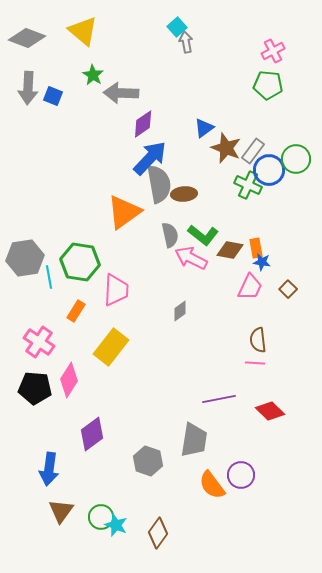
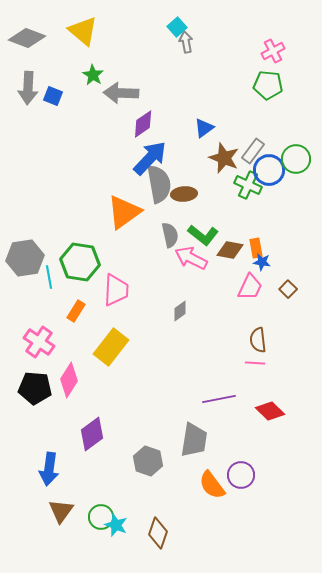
brown star at (226, 148): moved 2 px left, 10 px down
brown diamond at (158, 533): rotated 16 degrees counterclockwise
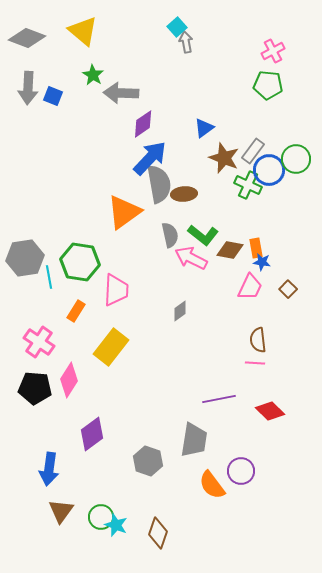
purple circle at (241, 475): moved 4 px up
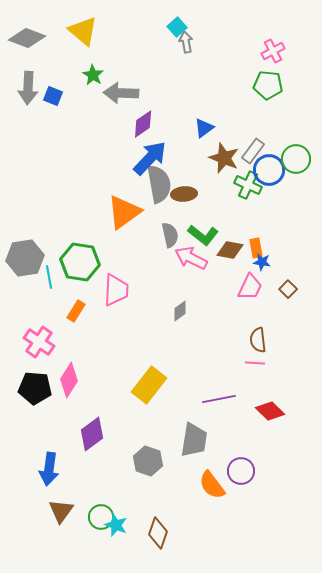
yellow rectangle at (111, 347): moved 38 px right, 38 px down
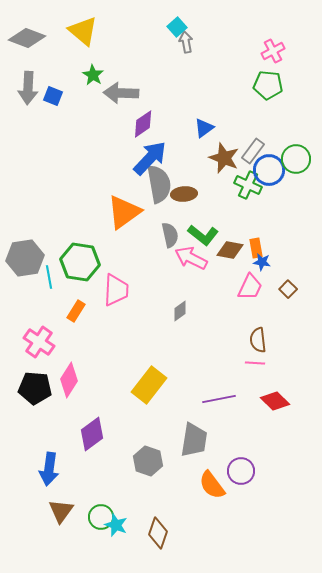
red diamond at (270, 411): moved 5 px right, 10 px up
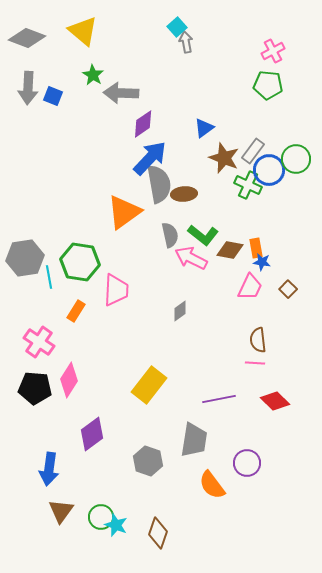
purple circle at (241, 471): moved 6 px right, 8 px up
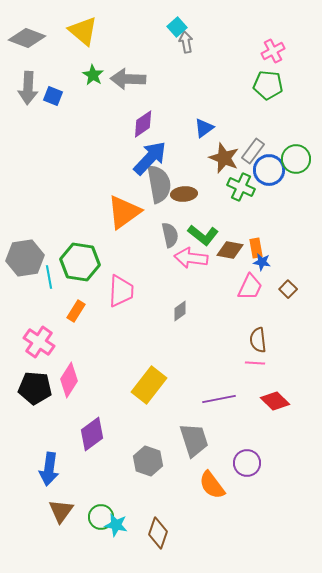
gray arrow at (121, 93): moved 7 px right, 14 px up
green cross at (248, 185): moved 7 px left, 2 px down
pink arrow at (191, 258): rotated 20 degrees counterclockwise
pink trapezoid at (116, 290): moved 5 px right, 1 px down
gray trapezoid at (194, 440): rotated 27 degrees counterclockwise
cyan star at (116, 525): rotated 10 degrees counterclockwise
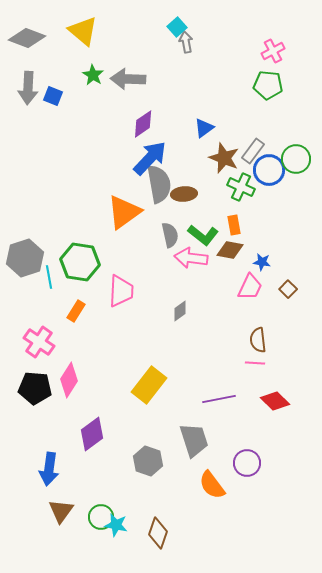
orange rectangle at (256, 248): moved 22 px left, 23 px up
gray hexagon at (25, 258): rotated 9 degrees counterclockwise
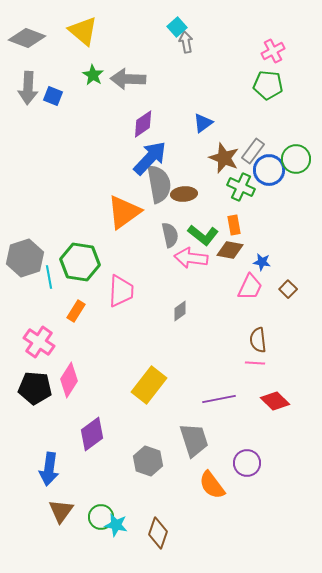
blue triangle at (204, 128): moved 1 px left, 5 px up
